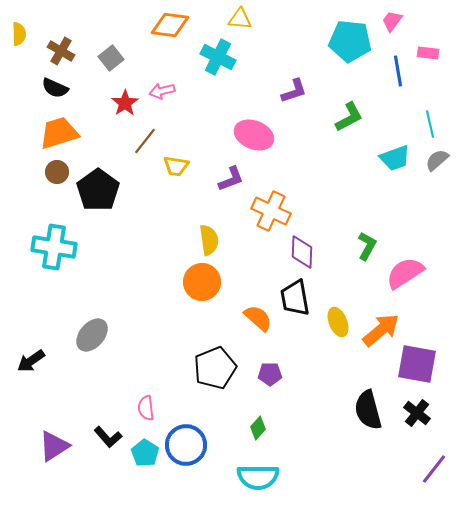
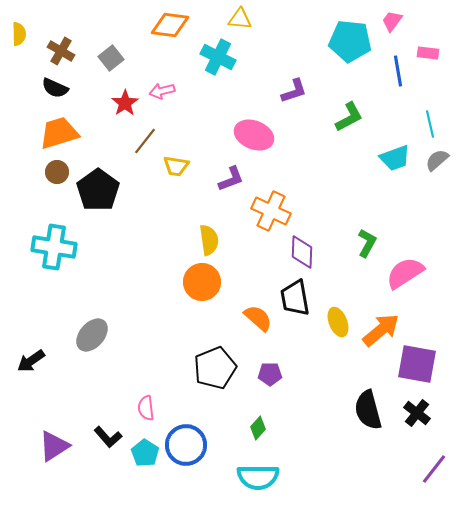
green L-shape at (367, 246): moved 3 px up
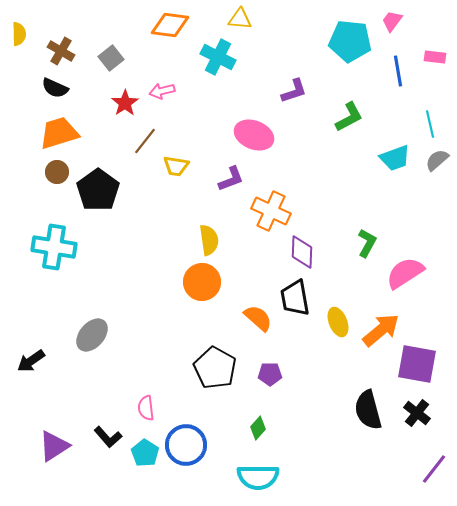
pink rectangle at (428, 53): moved 7 px right, 4 px down
black pentagon at (215, 368): rotated 21 degrees counterclockwise
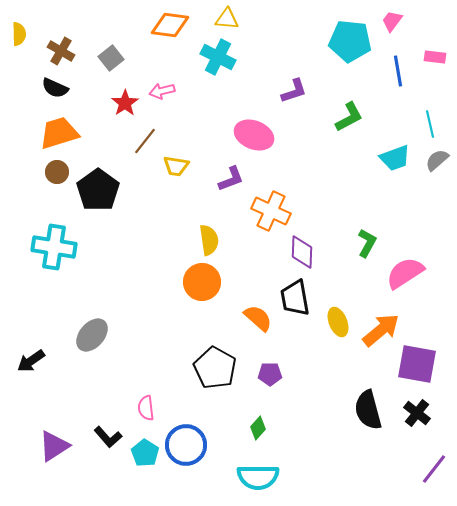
yellow triangle at (240, 19): moved 13 px left
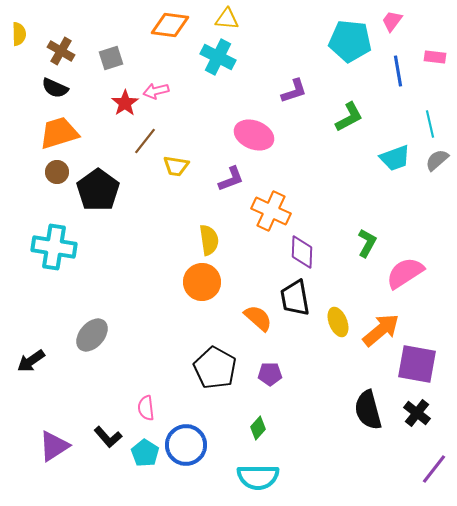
gray square at (111, 58): rotated 20 degrees clockwise
pink arrow at (162, 91): moved 6 px left
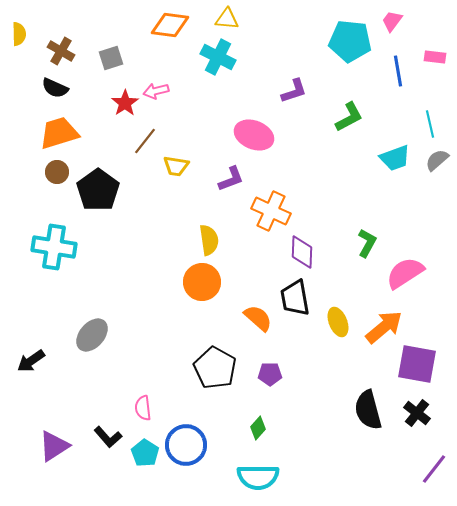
orange arrow at (381, 330): moved 3 px right, 3 px up
pink semicircle at (146, 408): moved 3 px left
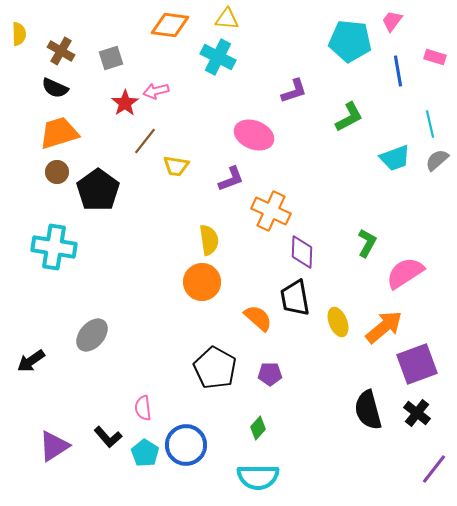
pink rectangle at (435, 57): rotated 10 degrees clockwise
purple square at (417, 364): rotated 30 degrees counterclockwise
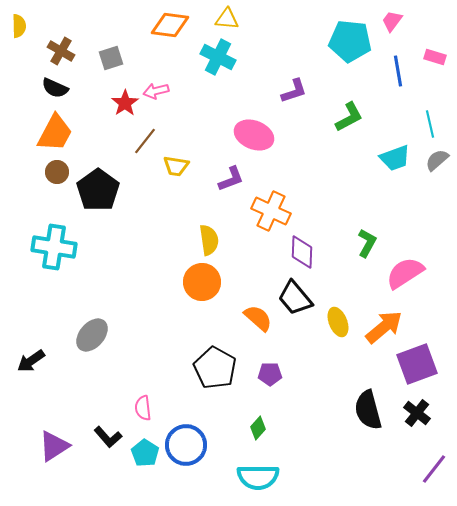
yellow semicircle at (19, 34): moved 8 px up
orange trapezoid at (59, 133): moved 4 px left; rotated 135 degrees clockwise
black trapezoid at (295, 298): rotated 30 degrees counterclockwise
